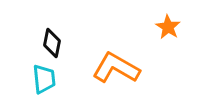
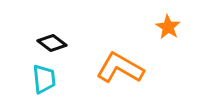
black diamond: rotated 64 degrees counterclockwise
orange L-shape: moved 4 px right
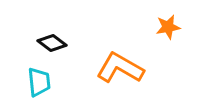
orange star: rotated 30 degrees clockwise
cyan trapezoid: moved 5 px left, 3 px down
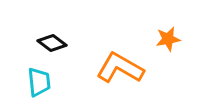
orange star: moved 12 px down
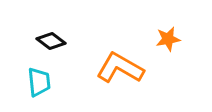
black diamond: moved 1 px left, 2 px up
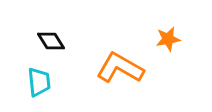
black diamond: rotated 20 degrees clockwise
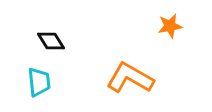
orange star: moved 2 px right, 13 px up
orange L-shape: moved 10 px right, 10 px down
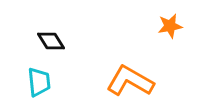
orange L-shape: moved 3 px down
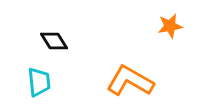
black diamond: moved 3 px right
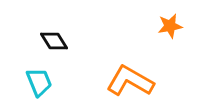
cyan trapezoid: rotated 16 degrees counterclockwise
